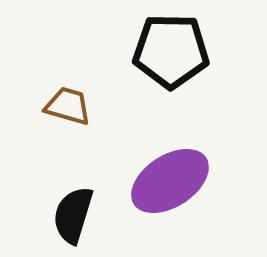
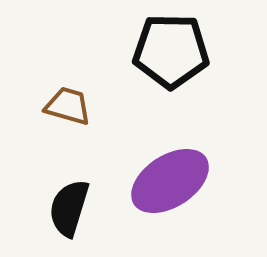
black semicircle: moved 4 px left, 7 px up
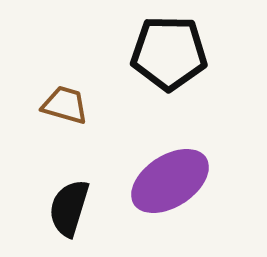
black pentagon: moved 2 px left, 2 px down
brown trapezoid: moved 3 px left, 1 px up
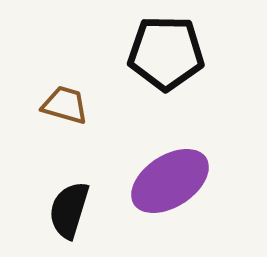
black pentagon: moved 3 px left
black semicircle: moved 2 px down
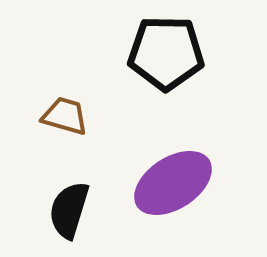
brown trapezoid: moved 11 px down
purple ellipse: moved 3 px right, 2 px down
